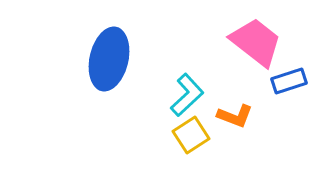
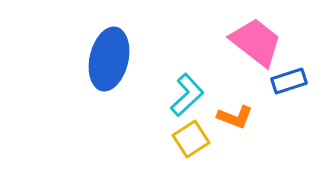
orange L-shape: moved 1 px down
yellow square: moved 4 px down
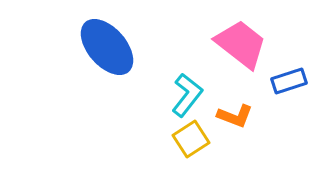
pink trapezoid: moved 15 px left, 2 px down
blue ellipse: moved 2 px left, 12 px up; rotated 54 degrees counterclockwise
cyan L-shape: rotated 9 degrees counterclockwise
orange L-shape: moved 1 px up
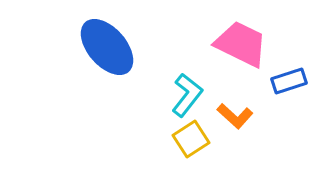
pink trapezoid: rotated 12 degrees counterclockwise
orange L-shape: rotated 21 degrees clockwise
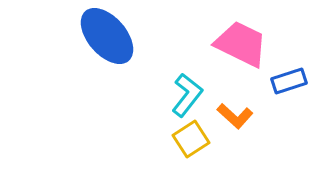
blue ellipse: moved 11 px up
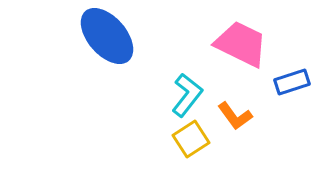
blue rectangle: moved 3 px right, 1 px down
orange L-shape: rotated 12 degrees clockwise
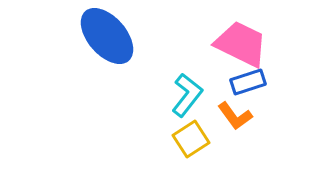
blue rectangle: moved 44 px left
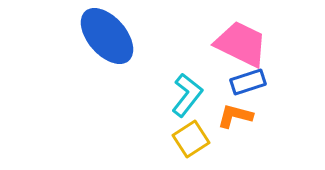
orange L-shape: rotated 141 degrees clockwise
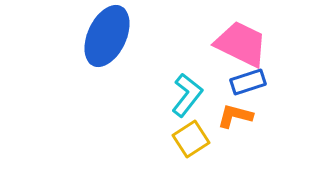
blue ellipse: rotated 66 degrees clockwise
